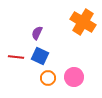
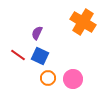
red line: moved 2 px right, 2 px up; rotated 28 degrees clockwise
pink circle: moved 1 px left, 2 px down
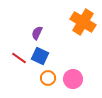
red line: moved 1 px right, 3 px down
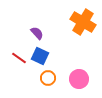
purple semicircle: rotated 112 degrees clockwise
pink circle: moved 6 px right
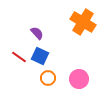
red line: moved 1 px up
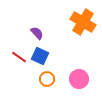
orange circle: moved 1 px left, 1 px down
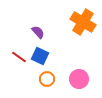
purple semicircle: moved 1 px right, 1 px up
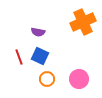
orange cross: rotated 35 degrees clockwise
purple semicircle: rotated 144 degrees clockwise
red line: rotated 35 degrees clockwise
